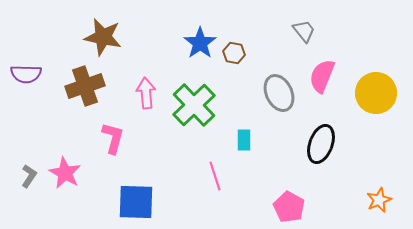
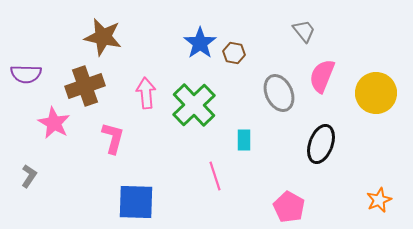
pink star: moved 11 px left, 50 px up
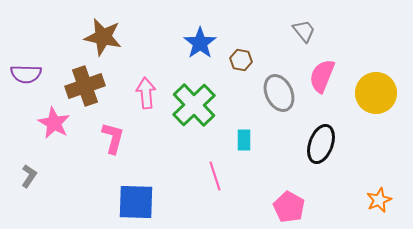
brown hexagon: moved 7 px right, 7 px down
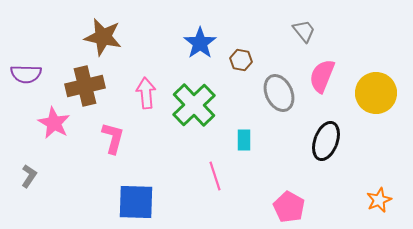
brown cross: rotated 6 degrees clockwise
black ellipse: moved 5 px right, 3 px up
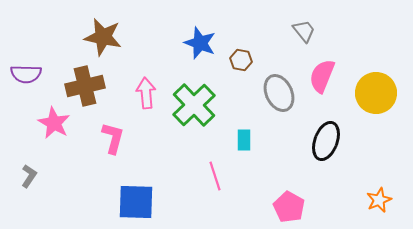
blue star: rotated 16 degrees counterclockwise
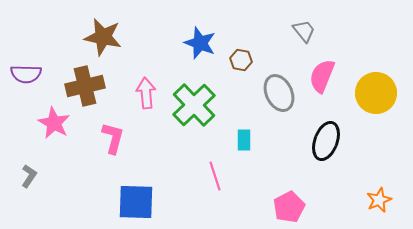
pink pentagon: rotated 16 degrees clockwise
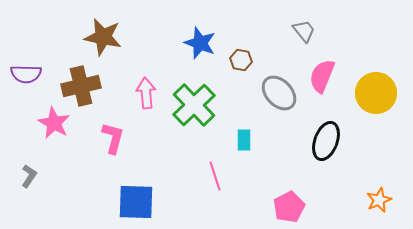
brown cross: moved 4 px left
gray ellipse: rotated 18 degrees counterclockwise
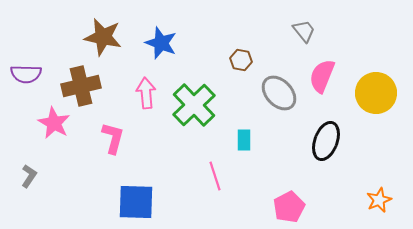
blue star: moved 39 px left
